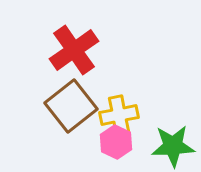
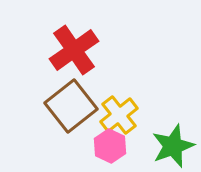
yellow cross: rotated 27 degrees counterclockwise
pink hexagon: moved 6 px left, 4 px down
green star: rotated 18 degrees counterclockwise
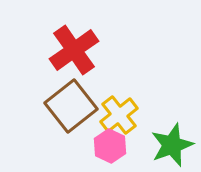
green star: moved 1 px left, 1 px up
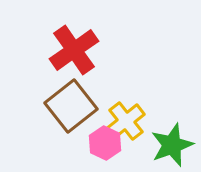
yellow cross: moved 7 px right, 6 px down
pink hexagon: moved 5 px left, 3 px up
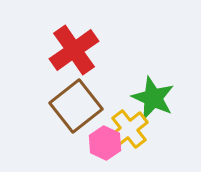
brown square: moved 5 px right
yellow cross: moved 3 px right, 8 px down
green star: moved 19 px left, 47 px up; rotated 27 degrees counterclockwise
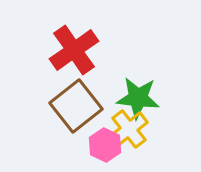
green star: moved 15 px left; rotated 18 degrees counterclockwise
pink hexagon: moved 2 px down
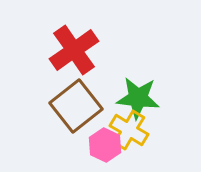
yellow cross: moved 1 px down; rotated 21 degrees counterclockwise
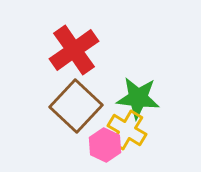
brown square: rotated 9 degrees counterclockwise
yellow cross: moved 2 px left
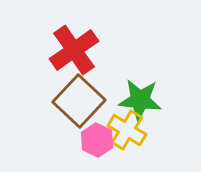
green star: moved 2 px right, 2 px down
brown square: moved 3 px right, 5 px up
pink hexagon: moved 8 px left, 5 px up
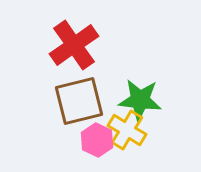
red cross: moved 5 px up
brown square: rotated 33 degrees clockwise
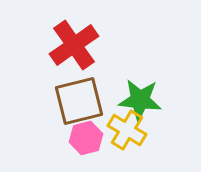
pink hexagon: moved 11 px left, 2 px up; rotated 20 degrees clockwise
